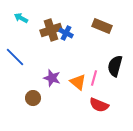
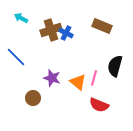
blue line: moved 1 px right
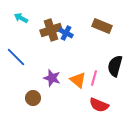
orange triangle: moved 2 px up
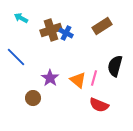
brown rectangle: rotated 54 degrees counterclockwise
purple star: moved 2 px left; rotated 18 degrees clockwise
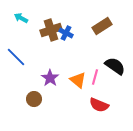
black semicircle: rotated 110 degrees clockwise
pink line: moved 1 px right, 1 px up
brown circle: moved 1 px right, 1 px down
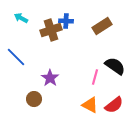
blue cross: moved 12 px up; rotated 24 degrees counterclockwise
orange triangle: moved 12 px right, 25 px down; rotated 12 degrees counterclockwise
red semicircle: moved 15 px right; rotated 60 degrees counterclockwise
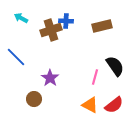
brown rectangle: rotated 18 degrees clockwise
black semicircle: rotated 20 degrees clockwise
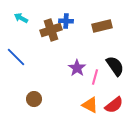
purple star: moved 27 px right, 10 px up
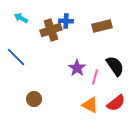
red semicircle: moved 2 px right, 2 px up
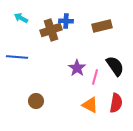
blue line: moved 1 px right; rotated 40 degrees counterclockwise
brown circle: moved 2 px right, 2 px down
red semicircle: rotated 42 degrees counterclockwise
